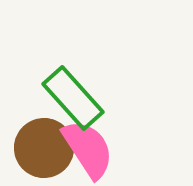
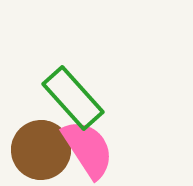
brown circle: moved 3 px left, 2 px down
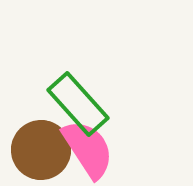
green rectangle: moved 5 px right, 6 px down
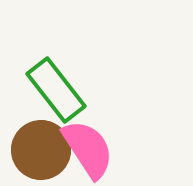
green rectangle: moved 22 px left, 14 px up; rotated 4 degrees clockwise
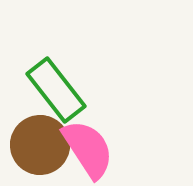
brown circle: moved 1 px left, 5 px up
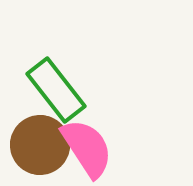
pink semicircle: moved 1 px left, 1 px up
